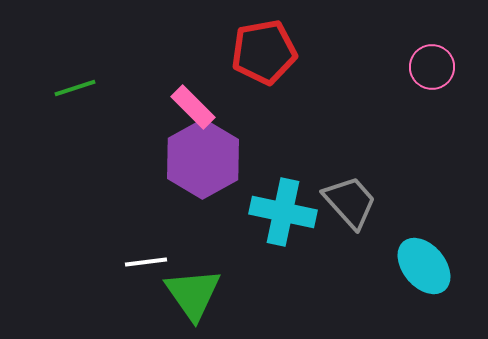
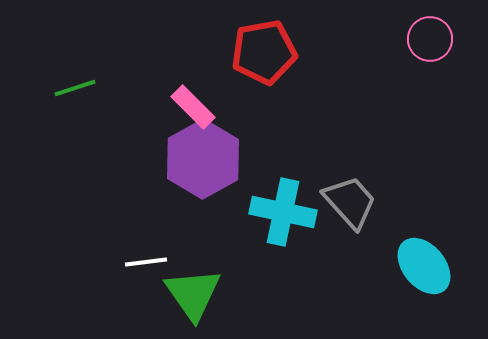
pink circle: moved 2 px left, 28 px up
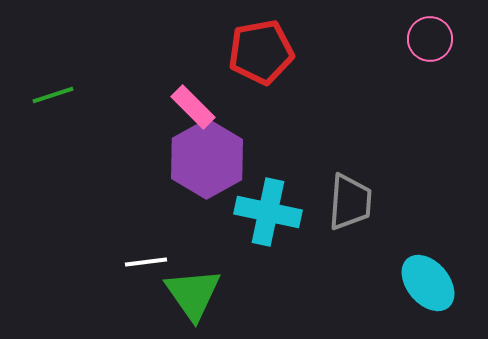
red pentagon: moved 3 px left
green line: moved 22 px left, 7 px down
purple hexagon: moved 4 px right
gray trapezoid: rotated 46 degrees clockwise
cyan cross: moved 15 px left
cyan ellipse: moved 4 px right, 17 px down
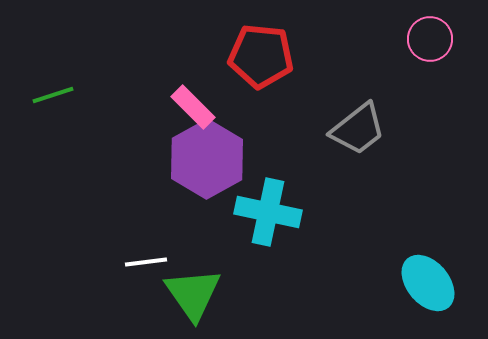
red pentagon: moved 4 px down; rotated 16 degrees clockwise
gray trapezoid: moved 8 px right, 73 px up; rotated 48 degrees clockwise
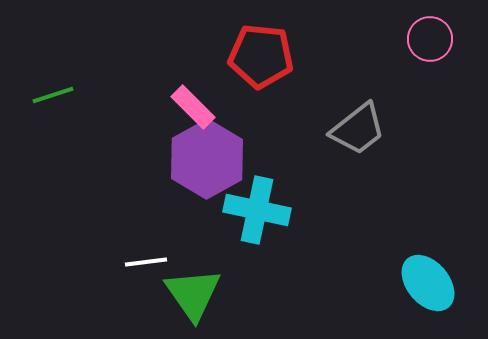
cyan cross: moved 11 px left, 2 px up
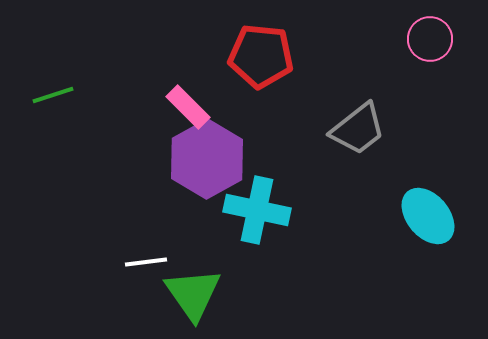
pink rectangle: moved 5 px left
cyan ellipse: moved 67 px up
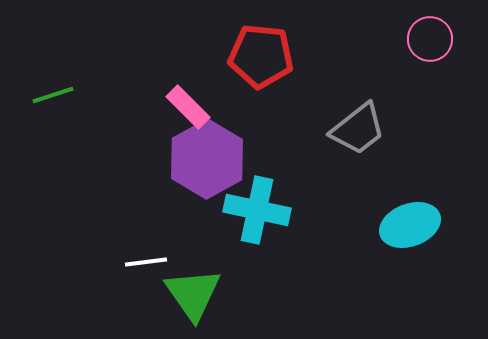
cyan ellipse: moved 18 px left, 9 px down; rotated 70 degrees counterclockwise
